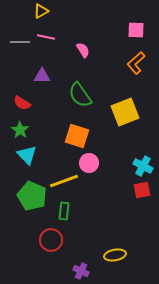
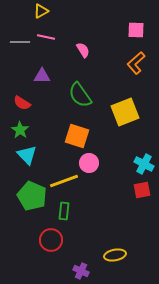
cyan cross: moved 1 px right, 2 px up
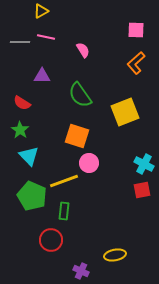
cyan triangle: moved 2 px right, 1 px down
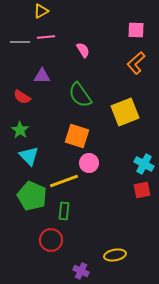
pink line: rotated 18 degrees counterclockwise
red semicircle: moved 6 px up
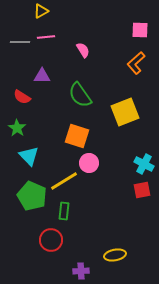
pink square: moved 4 px right
green star: moved 3 px left, 2 px up
yellow line: rotated 12 degrees counterclockwise
purple cross: rotated 28 degrees counterclockwise
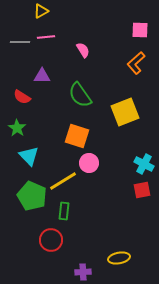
yellow line: moved 1 px left
yellow ellipse: moved 4 px right, 3 px down
purple cross: moved 2 px right, 1 px down
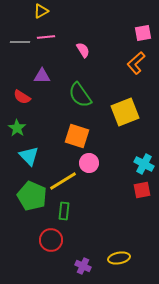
pink square: moved 3 px right, 3 px down; rotated 12 degrees counterclockwise
purple cross: moved 6 px up; rotated 28 degrees clockwise
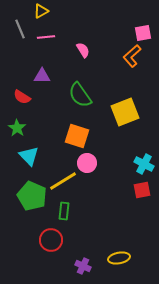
gray line: moved 13 px up; rotated 66 degrees clockwise
orange L-shape: moved 4 px left, 7 px up
pink circle: moved 2 px left
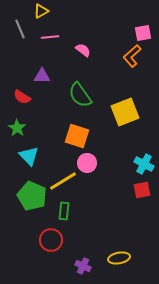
pink line: moved 4 px right
pink semicircle: rotated 21 degrees counterclockwise
